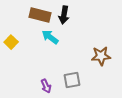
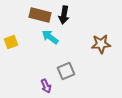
yellow square: rotated 24 degrees clockwise
brown star: moved 12 px up
gray square: moved 6 px left, 9 px up; rotated 12 degrees counterclockwise
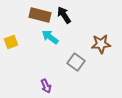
black arrow: rotated 138 degrees clockwise
gray square: moved 10 px right, 9 px up; rotated 30 degrees counterclockwise
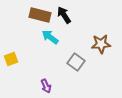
yellow square: moved 17 px down
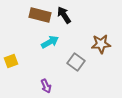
cyan arrow: moved 5 px down; rotated 114 degrees clockwise
yellow square: moved 2 px down
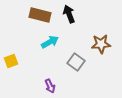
black arrow: moved 5 px right, 1 px up; rotated 12 degrees clockwise
purple arrow: moved 4 px right
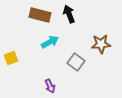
yellow square: moved 3 px up
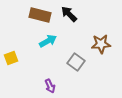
black arrow: rotated 24 degrees counterclockwise
cyan arrow: moved 2 px left, 1 px up
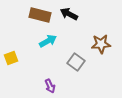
black arrow: rotated 18 degrees counterclockwise
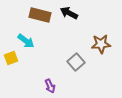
black arrow: moved 1 px up
cyan arrow: moved 22 px left; rotated 66 degrees clockwise
gray square: rotated 12 degrees clockwise
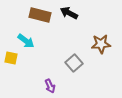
yellow square: rotated 32 degrees clockwise
gray square: moved 2 px left, 1 px down
